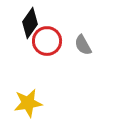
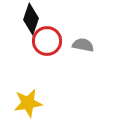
black diamond: moved 1 px right, 4 px up; rotated 16 degrees counterclockwise
gray semicircle: rotated 130 degrees clockwise
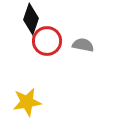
yellow star: moved 1 px left, 1 px up
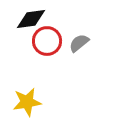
black diamond: rotated 64 degrees clockwise
gray semicircle: moved 4 px left, 2 px up; rotated 50 degrees counterclockwise
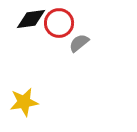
red circle: moved 12 px right, 18 px up
yellow star: moved 3 px left
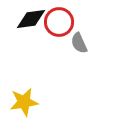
red circle: moved 1 px up
gray semicircle: rotated 75 degrees counterclockwise
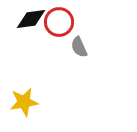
gray semicircle: moved 4 px down
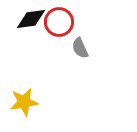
gray semicircle: moved 1 px right, 1 px down
